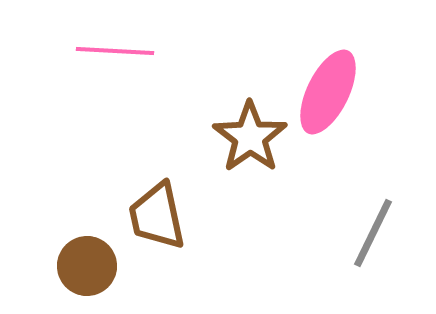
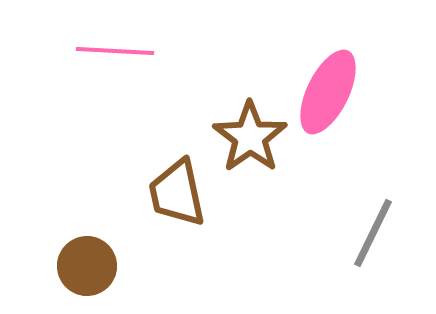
brown trapezoid: moved 20 px right, 23 px up
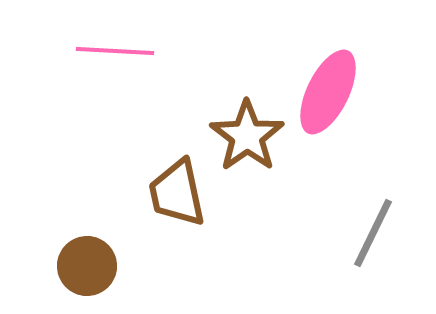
brown star: moved 3 px left, 1 px up
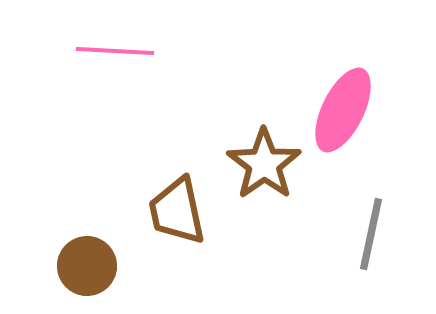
pink ellipse: moved 15 px right, 18 px down
brown star: moved 17 px right, 28 px down
brown trapezoid: moved 18 px down
gray line: moved 2 px left, 1 px down; rotated 14 degrees counterclockwise
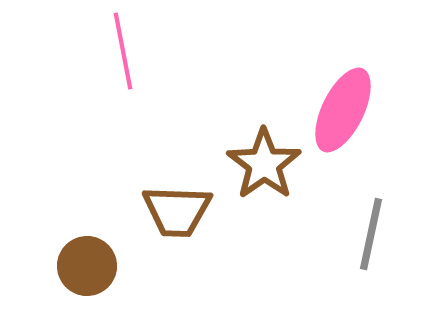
pink line: moved 8 px right; rotated 76 degrees clockwise
brown trapezoid: rotated 76 degrees counterclockwise
